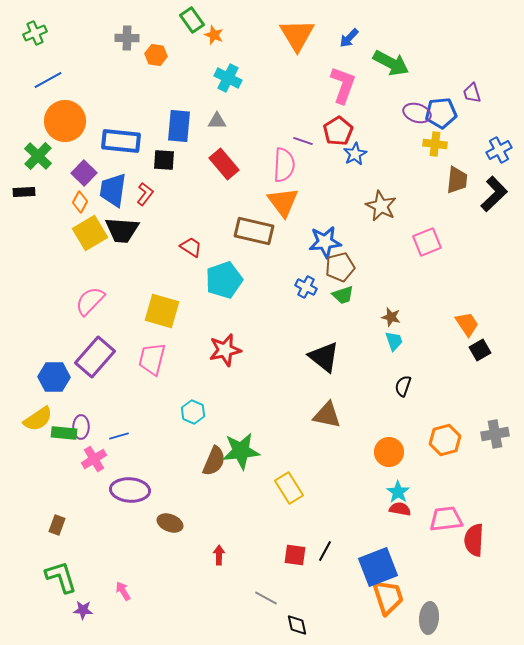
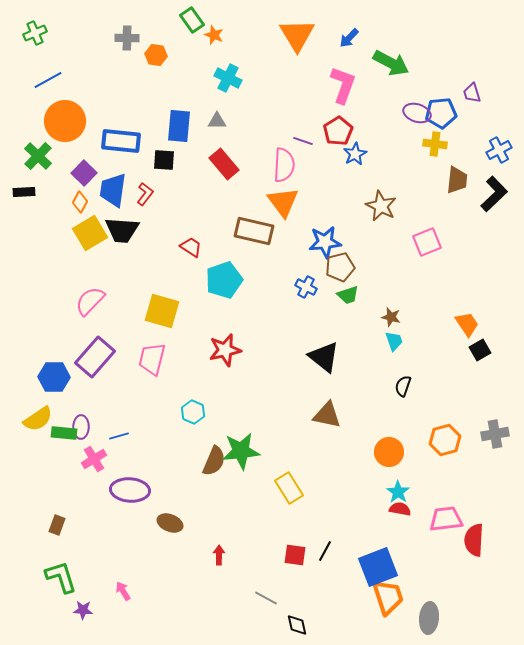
green trapezoid at (343, 295): moved 5 px right
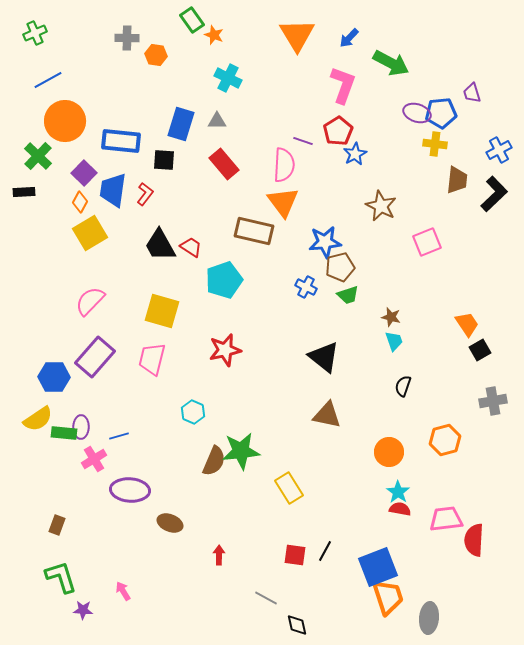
blue rectangle at (179, 126): moved 2 px right, 2 px up; rotated 12 degrees clockwise
black trapezoid at (122, 230): moved 38 px right, 15 px down; rotated 57 degrees clockwise
gray cross at (495, 434): moved 2 px left, 33 px up
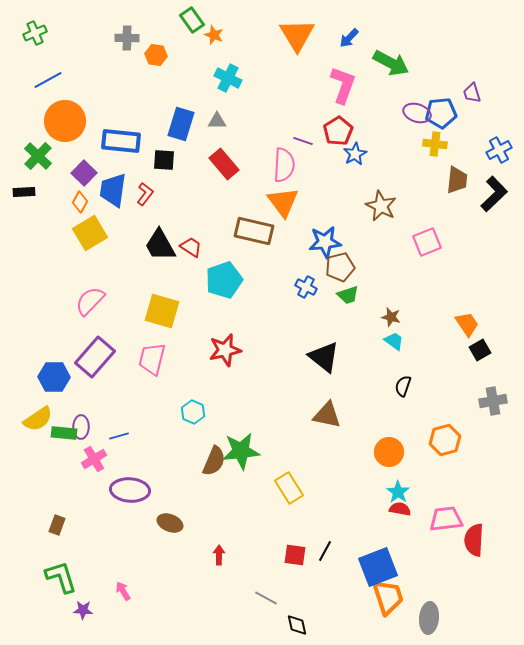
cyan trapezoid at (394, 341): rotated 35 degrees counterclockwise
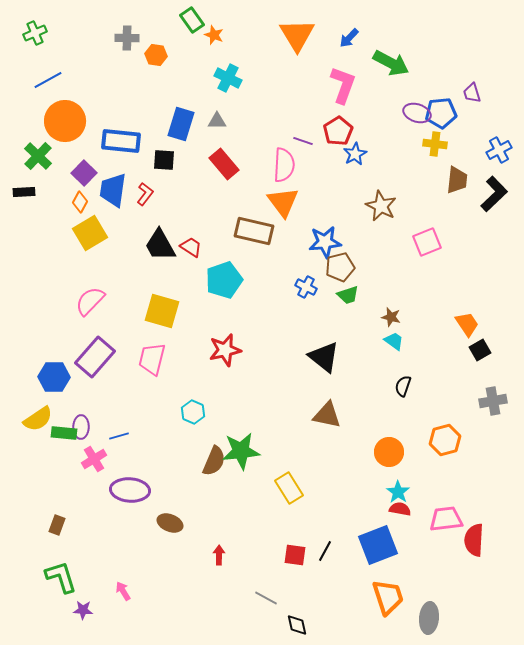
blue square at (378, 567): moved 22 px up
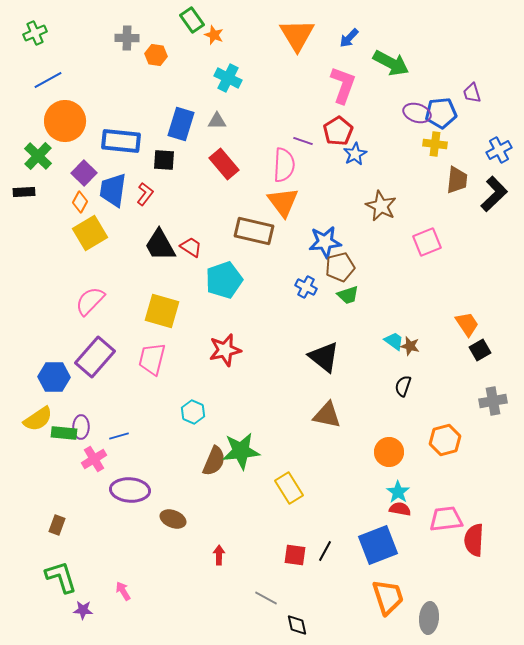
brown star at (391, 317): moved 19 px right, 29 px down
brown ellipse at (170, 523): moved 3 px right, 4 px up
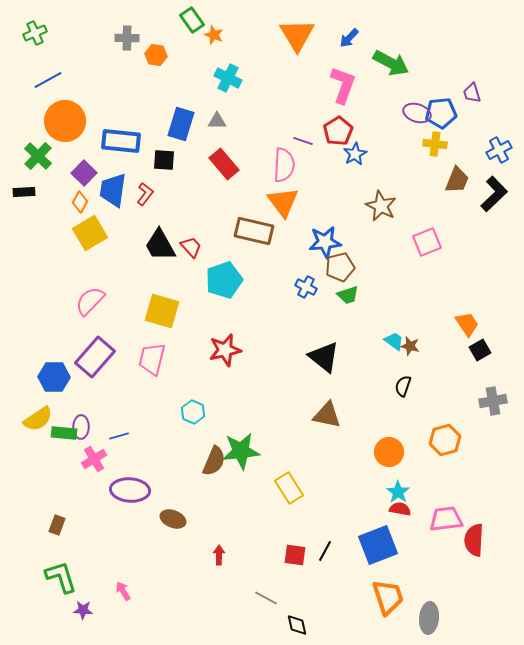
brown trapezoid at (457, 180): rotated 16 degrees clockwise
red trapezoid at (191, 247): rotated 15 degrees clockwise
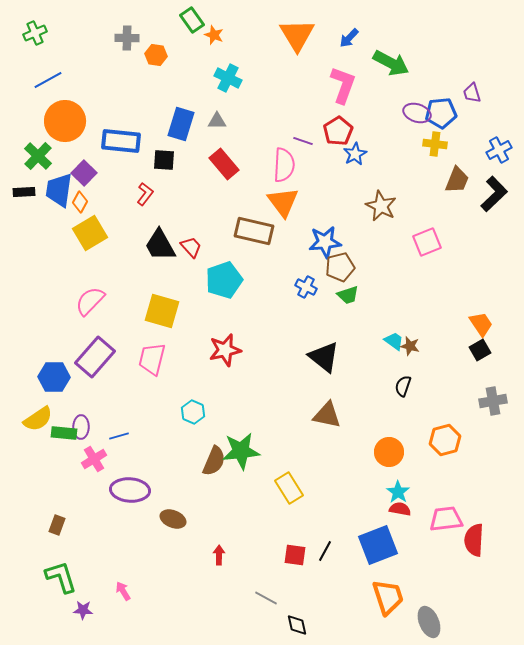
blue trapezoid at (113, 190): moved 54 px left
orange trapezoid at (467, 324): moved 14 px right
gray ellipse at (429, 618): moved 4 px down; rotated 28 degrees counterclockwise
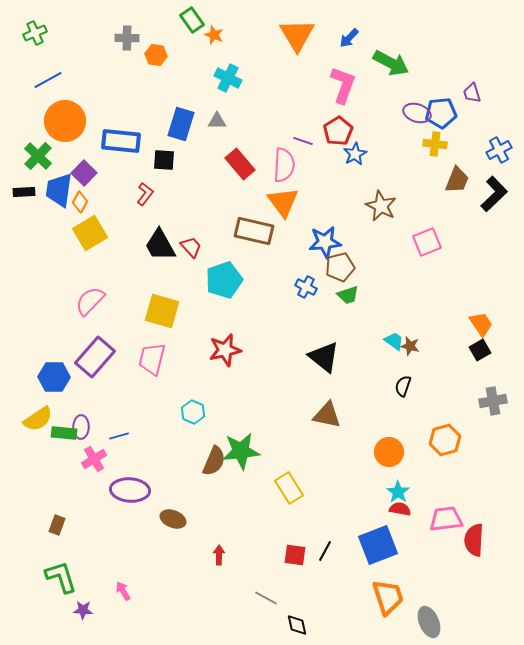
red rectangle at (224, 164): moved 16 px right
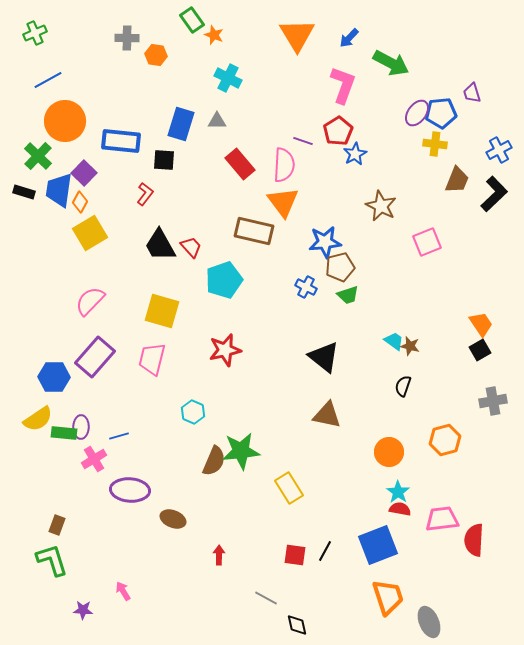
purple ellipse at (417, 113): rotated 72 degrees counterclockwise
black rectangle at (24, 192): rotated 20 degrees clockwise
pink trapezoid at (446, 519): moved 4 px left
green L-shape at (61, 577): moved 9 px left, 17 px up
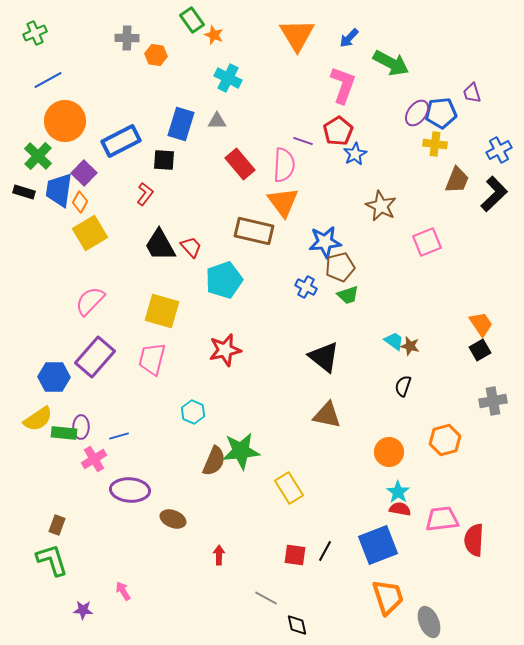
blue rectangle at (121, 141): rotated 33 degrees counterclockwise
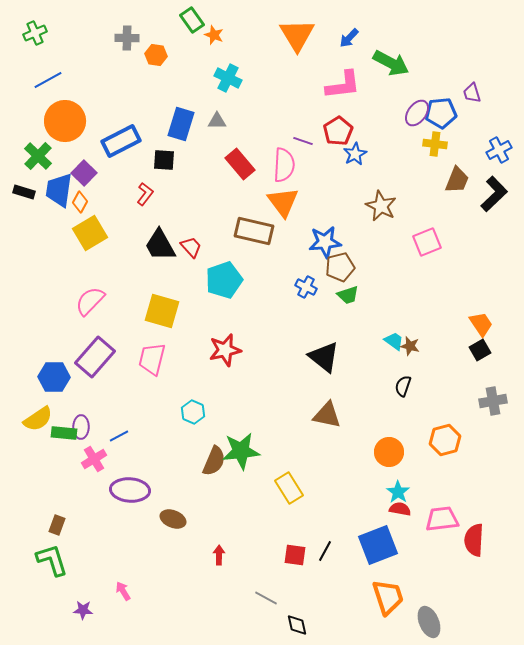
pink L-shape at (343, 85): rotated 63 degrees clockwise
blue line at (119, 436): rotated 12 degrees counterclockwise
